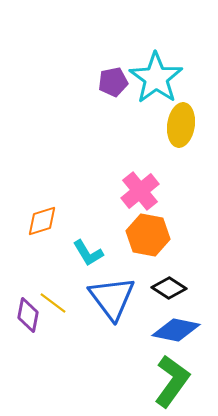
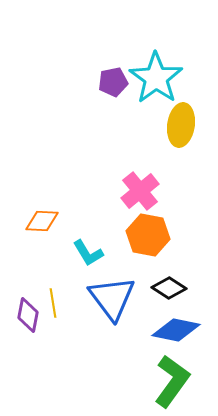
orange diamond: rotated 20 degrees clockwise
yellow line: rotated 44 degrees clockwise
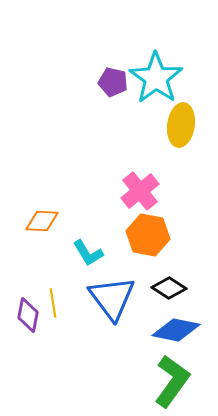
purple pentagon: rotated 24 degrees clockwise
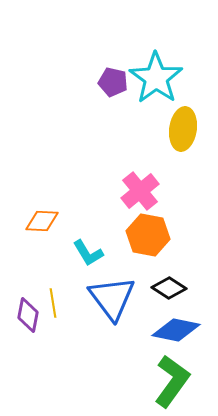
yellow ellipse: moved 2 px right, 4 px down
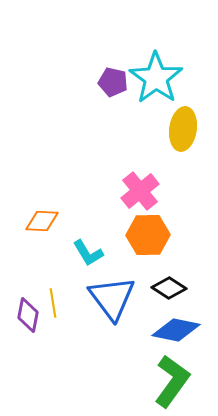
orange hexagon: rotated 12 degrees counterclockwise
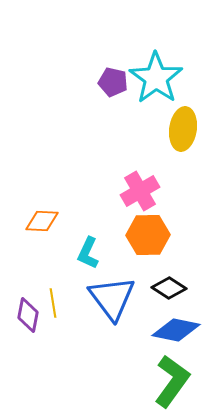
pink cross: rotated 9 degrees clockwise
cyan L-shape: rotated 56 degrees clockwise
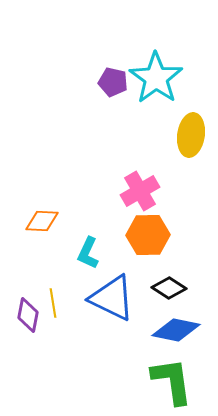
yellow ellipse: moved 8 px right, 6 px down
blue triangle: rotated 27 degrees counterclockwise
green L-shape: rotated 44 degrees counterclockwise
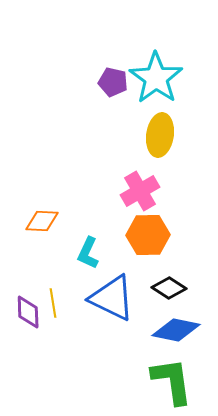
yellow ellipse: moved 31 px left
purple diamond: moved 3 px up; rotated 12 degrees counterclockwise
